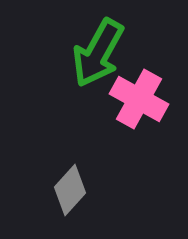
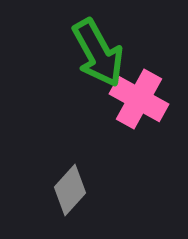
green arrow: rotated 58 degrees counterclockwise
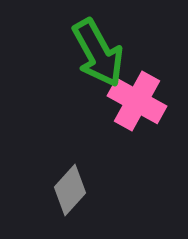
pink cross: moved 2 px left, 2 px down
